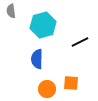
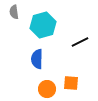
gray semicircle: moved 3 px right, 1 px down
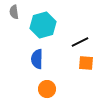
orange square: moved 15 px right, 20 px up
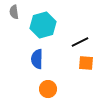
orange circle: moved 1 px right
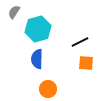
gray semicircle: rotated 40 degrees clockwise
cyan hexagon: moved 5 px left, 4 px down
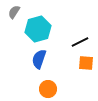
blue semicircle: moved 2 px right; rotated 18 degrees clockwise
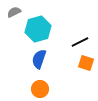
gray semicircle: rotated 32 degrees clockwise
orange square: rotated 14 degrees clockwise
orange circle: moved 8 px left
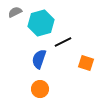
gray semicircle: moved 1 px right
cyan hexagon: moved 3 px right, 6 px up
black line: moved 17 px left
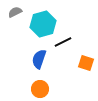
cyan hexagon: moved 2 px right, 1 px down
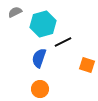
blue semicircle: moved 1 px up
orange square: moved 1 px right, 2 px down
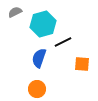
orange square: moved 5 px left, 1 px up; rotated 14 degrees counterclockwise
orange circle: moved 3 px left
